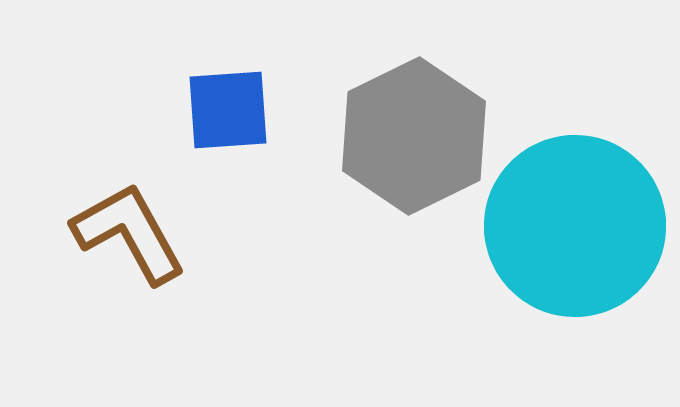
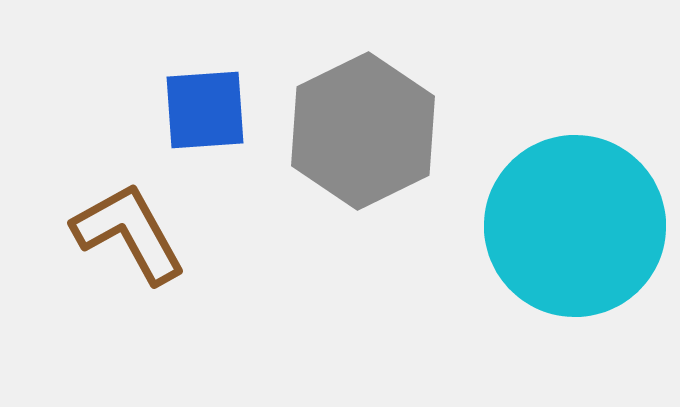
blue square: moved 23 px left
gray hexagon: moved 51 px left, 5 px up
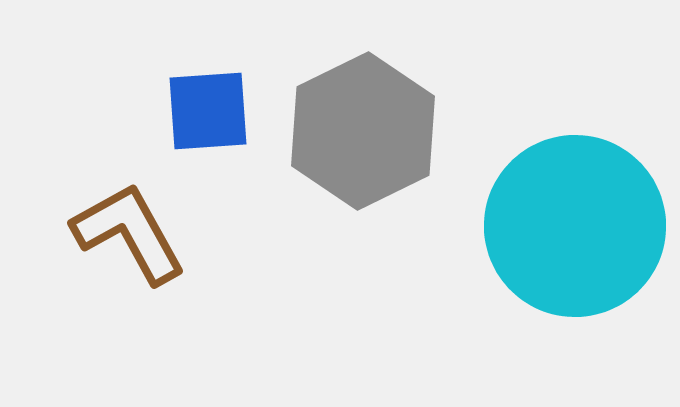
blue square: moved 3 px right, 1 px down
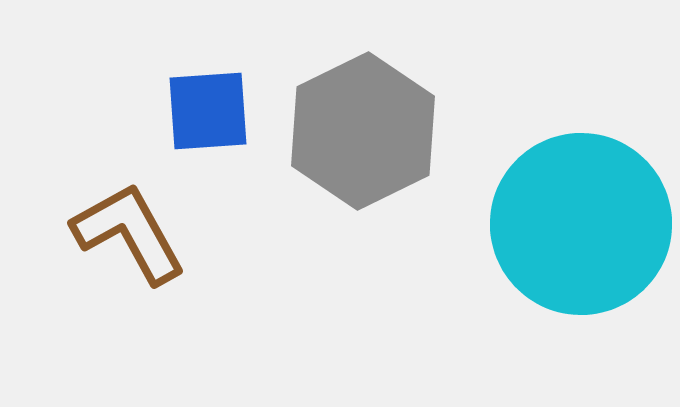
cyan circle: moved 6 px right, 2 px up
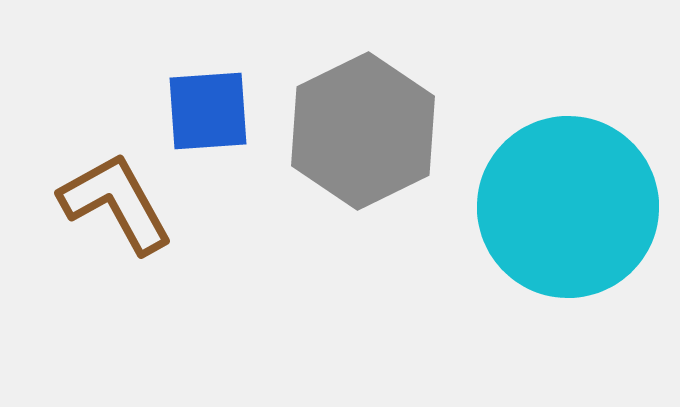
cyan circle: moved 13 px left, 17 px up
brown L-shape: moved 13 px left, 30 px up
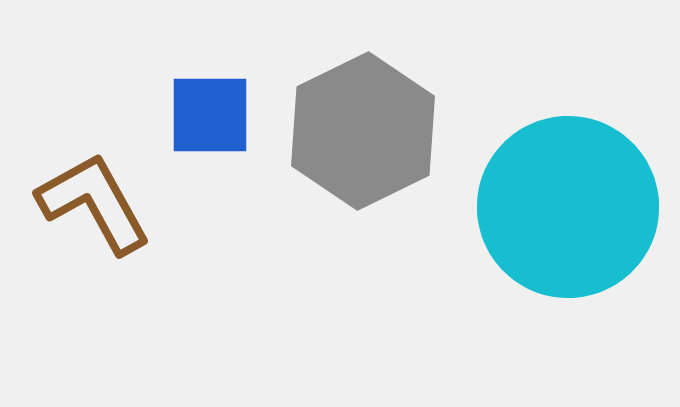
blue square: moved 2 px right, 4 px down; rotated 4 degrees clockwise
brown L-shape: moved 22 px left
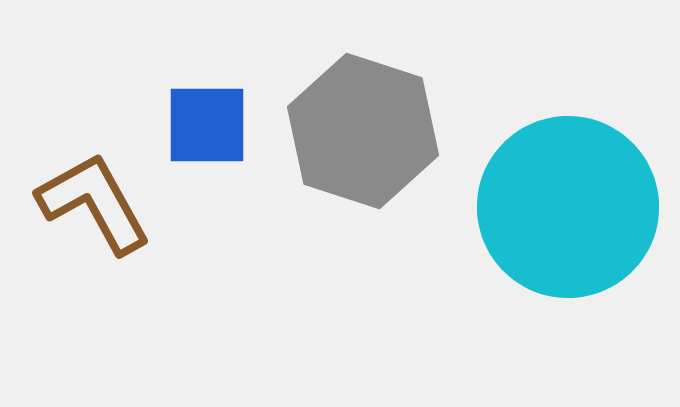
blue square: moved 3 px left, 10 px down
gray hexagon: rotated 16 degrees counterclockwise
